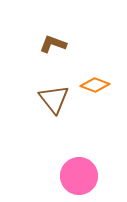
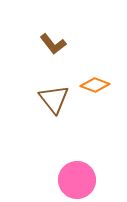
brown L-shape: rotated 148 degrees counterclockwise
pink circle: moved 2 px left, 4 px down
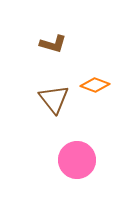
brown L-shape: rotated 36 degrees counterclockwise
pink circle: moved 20 px up
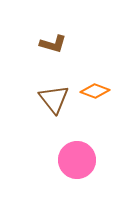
orange diamond: moved 6 px down
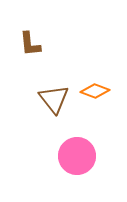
brown L-shape: moved 23 px left; rotated 68 degrees clockwise
pink circle: moved 4 px up
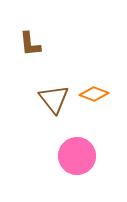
orange diamond: moved 1 px left, 3 px down
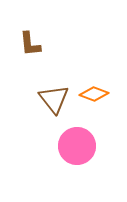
pink circle: moved 10 px up
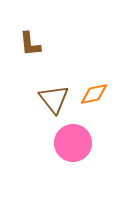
orange diamond: rotated 32 degrees counterclockwise
pink circle: moved 4 px left, 3 px up
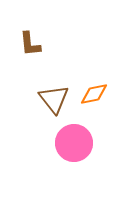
pink circle: moved 1 px right
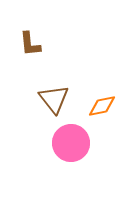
orange diamond: moved 8 px right, 12 px down
pink circle: moved 3 px left
